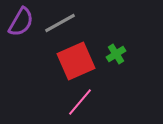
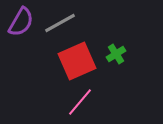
red square: moved 1 px right
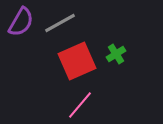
pink line: moved 3 px down
